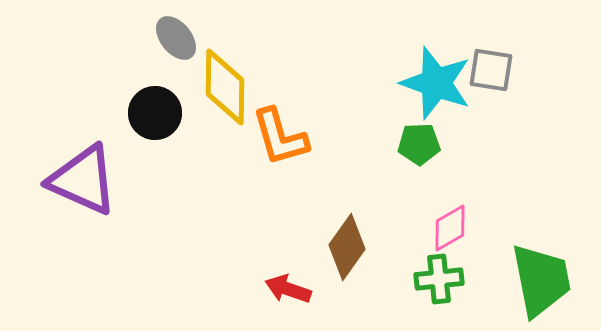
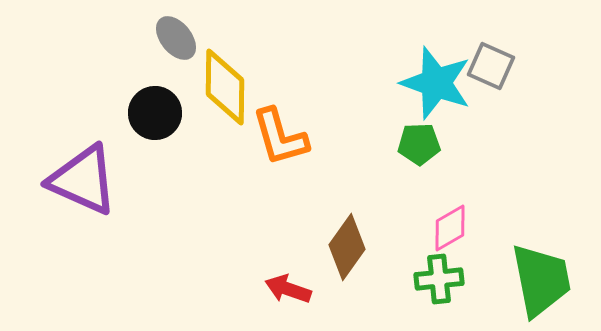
gray square: moved 4 px up; rotated 15 degrees clockwise
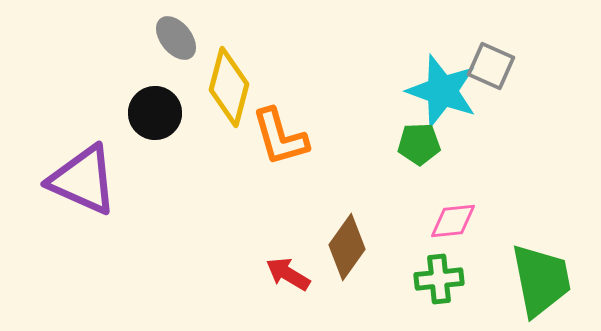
cyan star: moved 6 px right, 8 px down
yellow diamond: moved 4 px right; rotated 14 degrees clockwise
pink diamond: moved 3 px right, 7 px up; rotated 24 degrees clockwise
red arrow: moved 15 px up; rotated 12 degrees clockwise
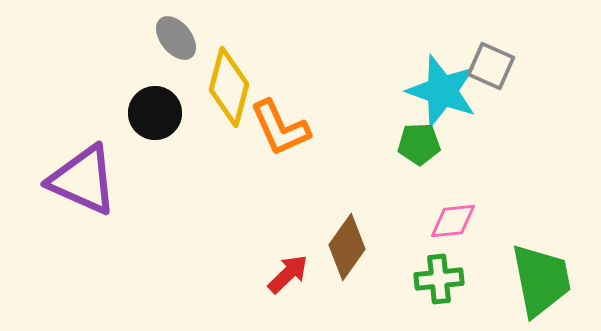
orange L-shape: moved 9 px up; rotated 8 degrees counterclockwise
red arrow: rotated 105 degrees clockwise
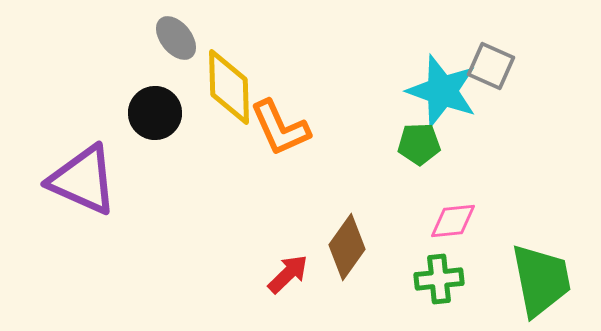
yellow diamond: rotated 16 degrees counterclockwise
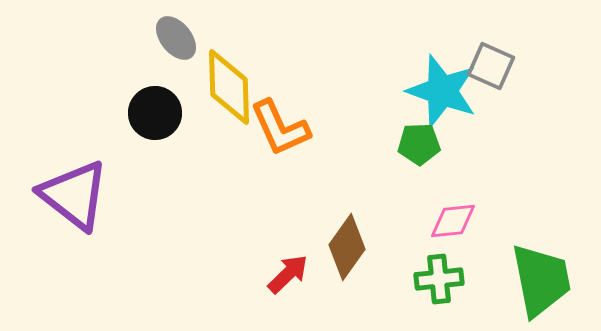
purple triangle: moved 9 px left, 15 px down; rotated 14 degrees clockwise
